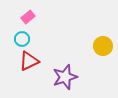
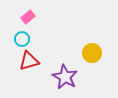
yellow circle: moved 11 px left, 7 px down
red triangle: rotated 10 degrees clockwise
purple star: rotated 25 degrees counterclockwise
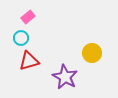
cyan circle: moved 1 px left, 1 px up
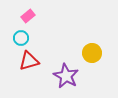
pink rectangle: moved 1 px up
purple star: moved 1 px right, 1 px up
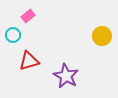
cyan circle: moved 8 px left, 3 px up
yellow circle: moved 10 px right, 17 px up
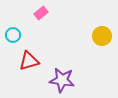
pink rectangle: moved 13 px right, 3 px up
purple star: moved 4 px left, 4 px down; rotated 20 degrees counterclockwise
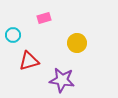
pink rectangle: moved 3 px right, 5 px down; rotated 24 degrees clockwise
yellow circle: moved 25 px left, 7 px down
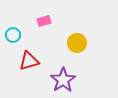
pink rectangle: moved 3 px down
purple star: moved 1 px right; rotated 30 degrees clockwise
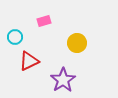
cyan circle: moved 2 px right, 2 px down
red triangle: rotated 10 degrees counterclockwise
